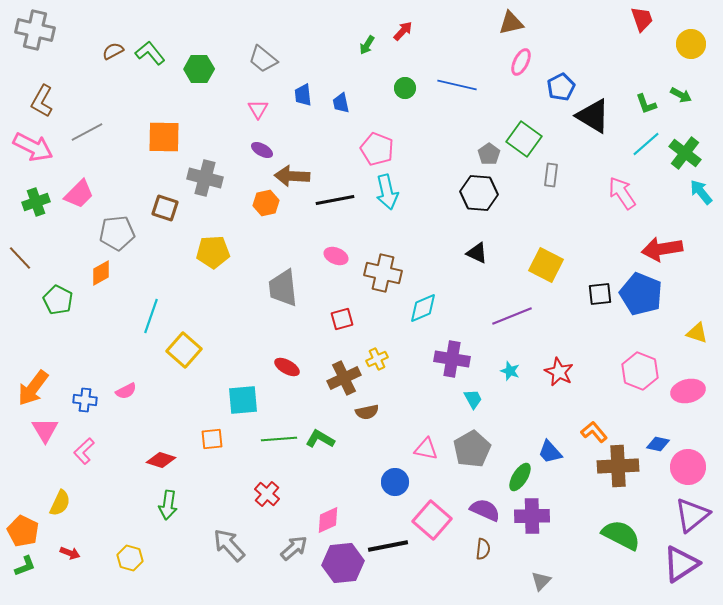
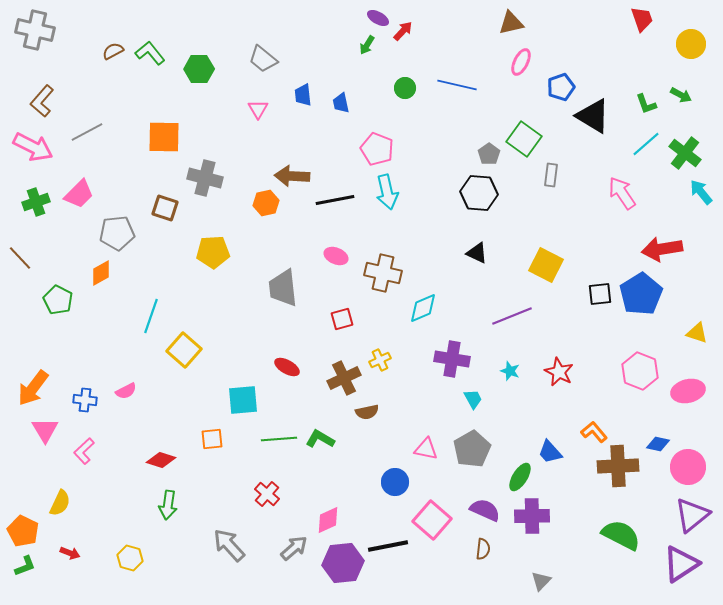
blue pentagon at (561, 87): rotated 8 degrees clockwise
brown L-shape at (42, 101): rotated 12 degrees clockwise
purple ellipse at (262, 150): moved 116 px right, 132 px up
blue pentagon at (641, 294): rotated 18 degrees clockwise
yellow cross at (377, 359): moved 3 px right, 1 px down
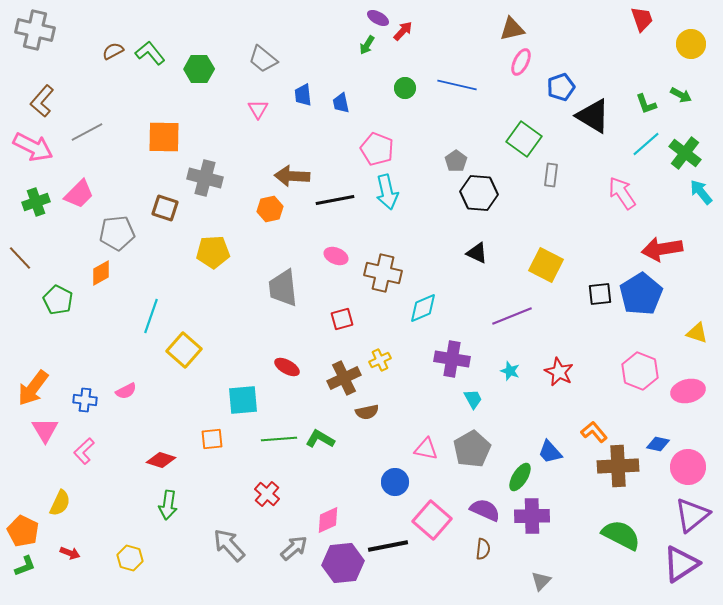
brown triangle at (511, 23): moved 1 px right, 6 px down
gray pentagon at (489, 154): moved 33 px left, 7 px down
orange hexagon at (266, 203): moved 4 px right, 6 px down
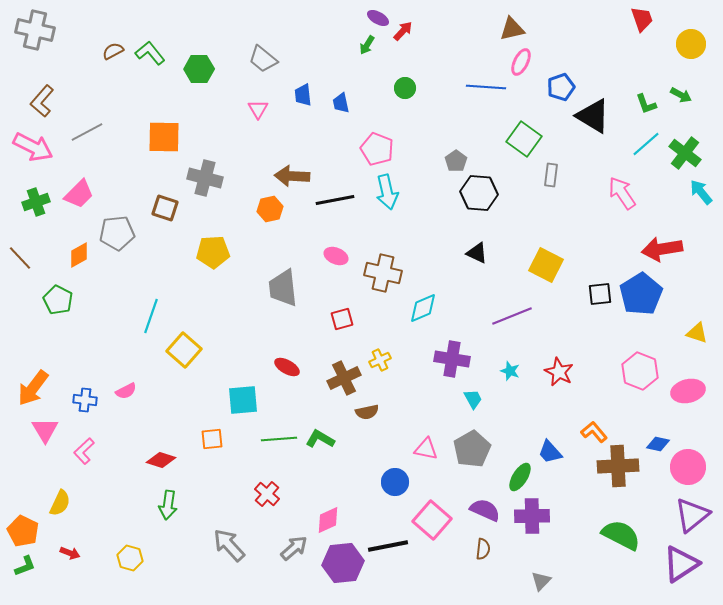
blue line at (457, 85): moved 29 px right, 2 px down; rotated 9 degrees counterclockwise
orange diamond at (101, 273): moved 22 px left, 18 px up
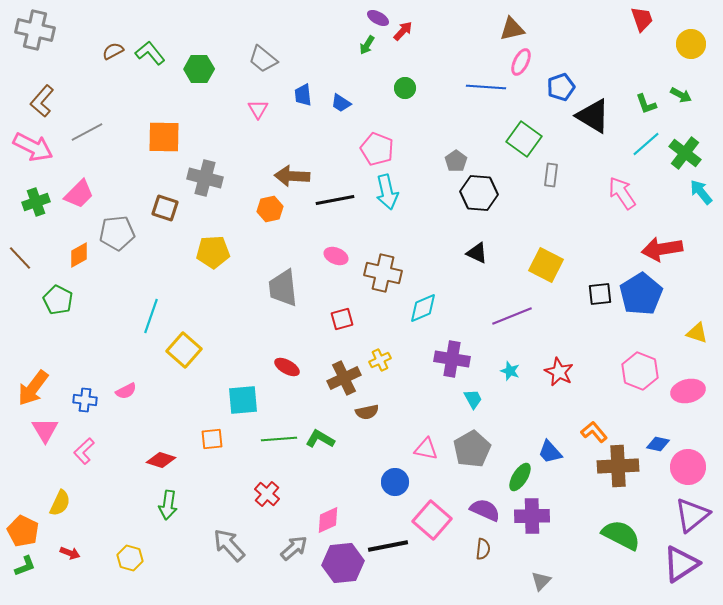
blue trapezoid at (341, 103): rotated 45 degrees counterclockwise
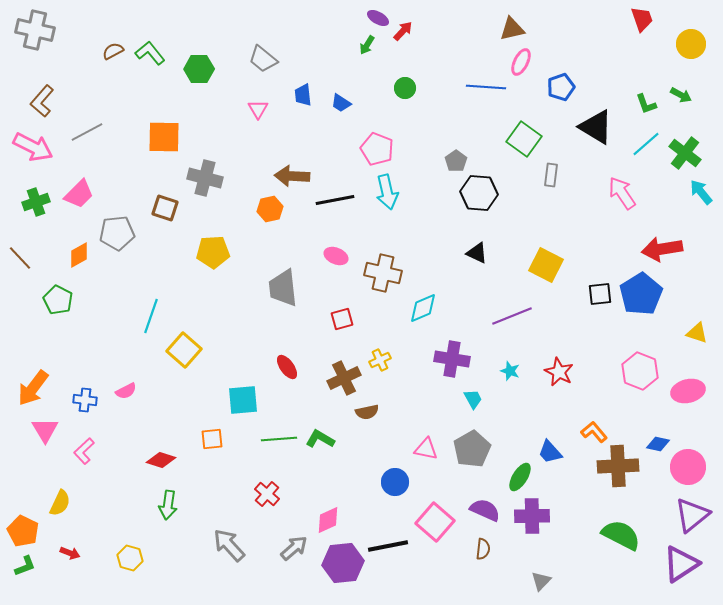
black triangle at (593, 116): moved 3 px right, 11 px down
red ellipse at (287, 367): rotated 25 degrees clockwise
pink square at (432, 520): moved 3 px right, 2 px down
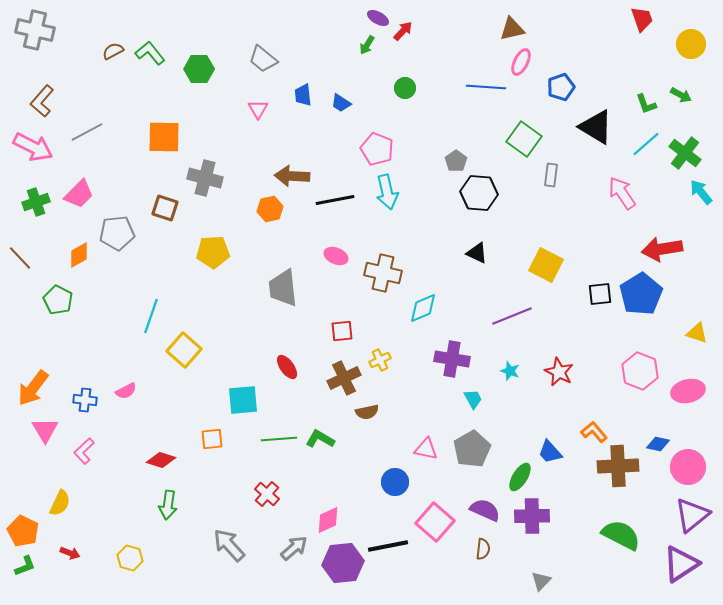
red square at (342, 319): moved 12 px down; rotated 10 degrees clockwise
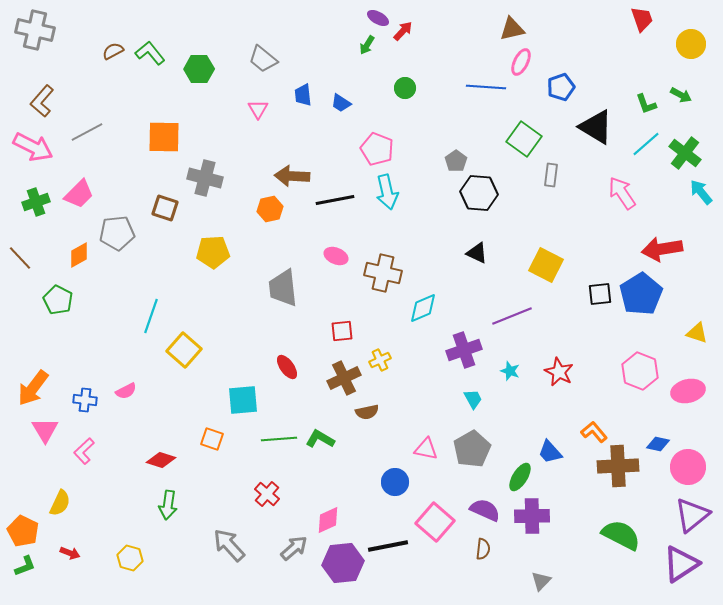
purple cross at (452, 359): moved 12 px right, 9 px up; rotated 28 degrees counterclockwise
orange square at (212, 439): rotated 25 degrees clockwise
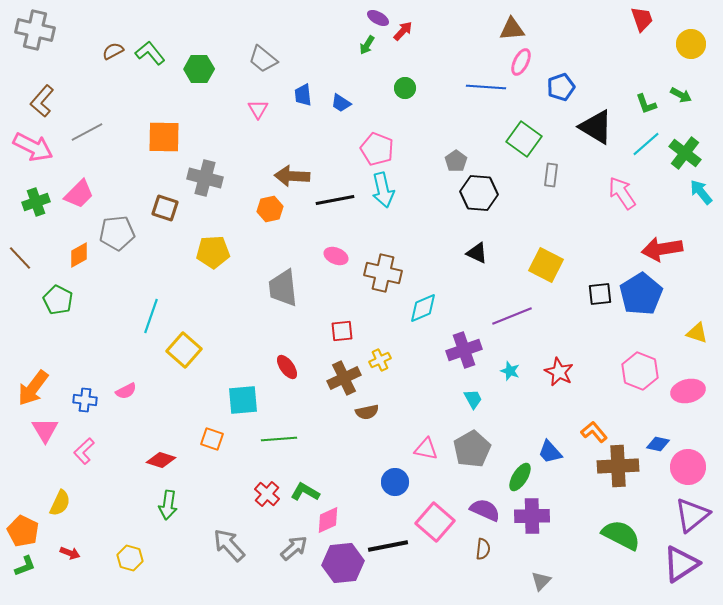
brown triangle at (512, 29): rotated 8 degrees clockwise
cyan arrow at (387, 192): moved 4 px left, 2 px up
green L-shape at (320, 439): moved 15 px left, 53 px down
